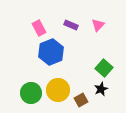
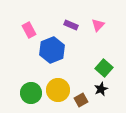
pink rectangle: moved 10 px left, 2 px down
blue hexagon: moved 1 px right, 2 px up
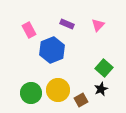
purple rectangle: moved 4 px left, 1 px up
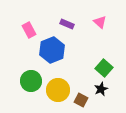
pink triangle: moved 2 px right, 3 px up; rotated 32 degrees counterclockwise
green circle: moved 12 px up
brown square: rotated 32 degrees counterclockwise
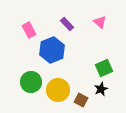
purple rectangle: rotated 24 degrees clockwise
green square: rotated 24 degrees clockwise
green circle: moved 1 px down
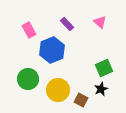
green circle: moved 3 px left, 3 px up
